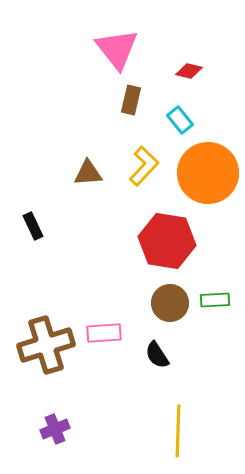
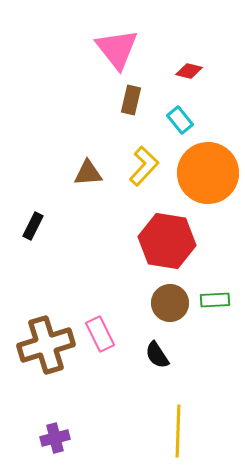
black rectangle: rotated 52 degrees clockwise
pink rectangle: moved 4 px left, 1 px down; rotated 68 degrees clockwise
purple cross: moved 9 px down; rotated 8 degrees clockwise
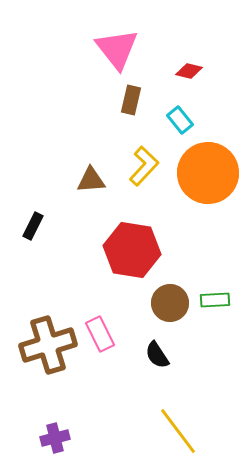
brown triangle: moved 3 px right, 7 px down
red hexagon: moved 35 px left, 9 px down
brown cross: moved 2 px right
yellow line: rotated 39 degrees counterclockwise
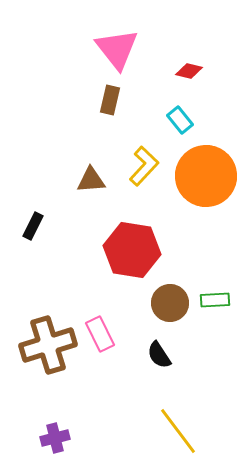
brown rectangle: moved 21 px left
orange circle: moved 2 px left, 3 px down
black semicircle: moved 2 px right
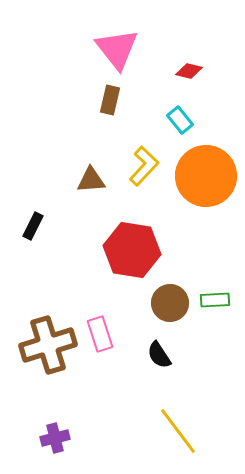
pink rectangle: rotated 8 degrees clockwise
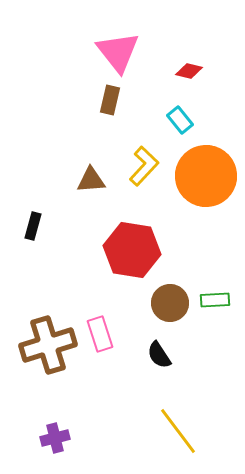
pink triangle: moved 1 px right, 3 px down
black rectangle: rotated 12 degrees counterclockwise
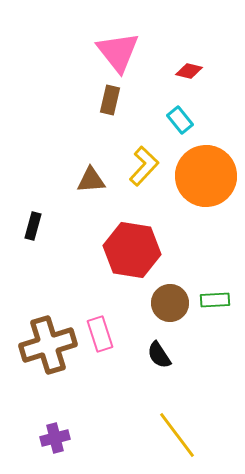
yellow line: moved 1 px left, 4 px down
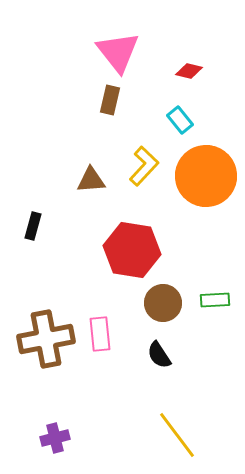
brown circle: moved 7 px left
pink rectangle: rotated 12 degrees clockwise
brown cross: moved 2 px left, 6 px up; rotated 6 degrees clockwise
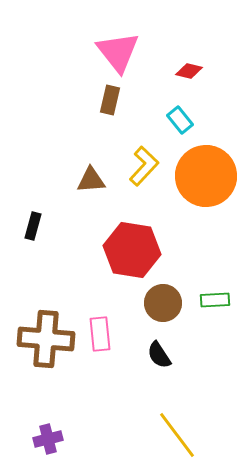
brown cross: rotated 16 degrees clockwise
purple cross: moved 7 px left, 1 px down
